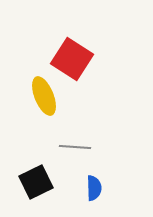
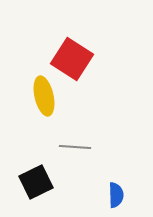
yellow ellipse: rotated 9 degrees clockwise
blue semicircle: moved 22 px right, 7 px down
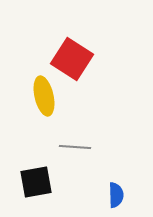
black square: rotated 16 degrees clockwise
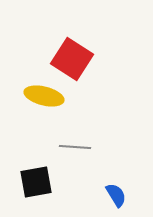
yellow ellipse: rotated 63 degrees counterclockwise
blue semicircle: rotated 30 degrees counterclockwise
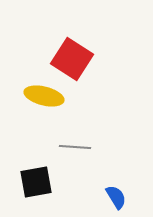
blue semicircle: moved 2 px down
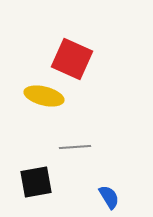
red square: rotated 9 degrees counterclockwise
gray line: rotated 8 degrees counterclockwise
blue semicircle: moved 7 px left
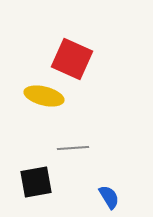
gray line: moved 2 px left, 1 px down
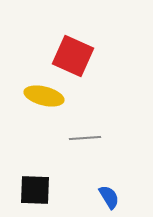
red square: moved 1 px right, 3 px up
gray line: moved 12 px right, 10 px up
black square: moved 1 px left, 8 px down; rotated 12 degrees clockwise
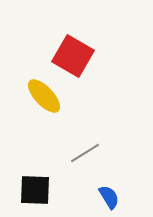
red square: rotated 6 degrees clockwise
yellow ellipse: rotated 33 degrees clockwise
gray line: moved 15 px down; rotated 28 degrees counterclockwise
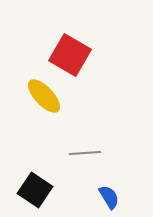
red square: moved 3 px left, 1 px up
gray line: rotated 28 degrees clockwise
black square: rotated 32 degrees clockwise
